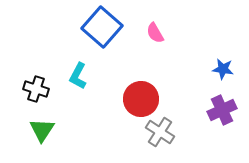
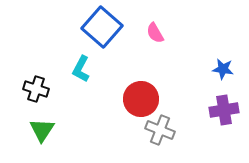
cyan L-shape: moved 3 px right, 7 px up
purple cross: moved 2 px right; rotated 16 degrees clockwise
gray cross: moved 2 px up; rotated 12 degrees counterclockwise
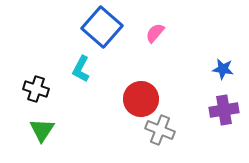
pink semicircle: rotated 70 degrees clockwise
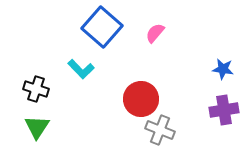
cyan L-shape: rotated 72 degrees counterclockwise
green triangle: moved 5 px left, 3 px up
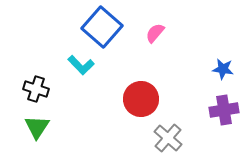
cyan L-shape: moved 4 px up
gray cross: moved 8 px right, 8 px down; rotated 20 degrees clockwise
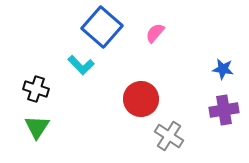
gray cross: moved 1 px right, 2 px up; rotated 8 degrees counterclockwise
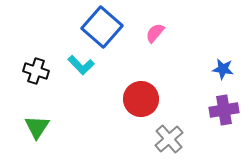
black cross: moved 18 px up
gray cross: moved 3 px down; rotated 16 degrees clockwise
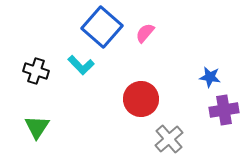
pink semicircle: moved 10 px left
blue star: moved 13 px left, 8 px down
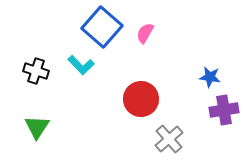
pink semicircle: rotated 10 degrees counterclockwise
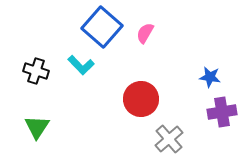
purple cross: moved 2 px left, 2 px down
